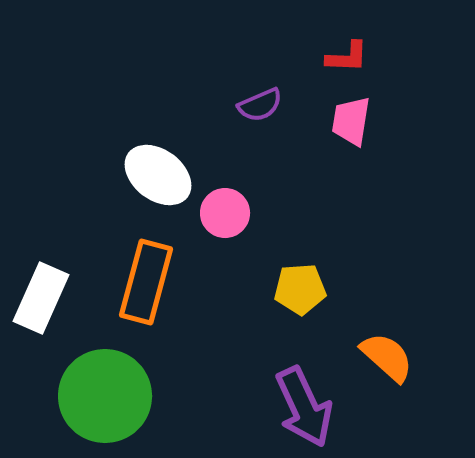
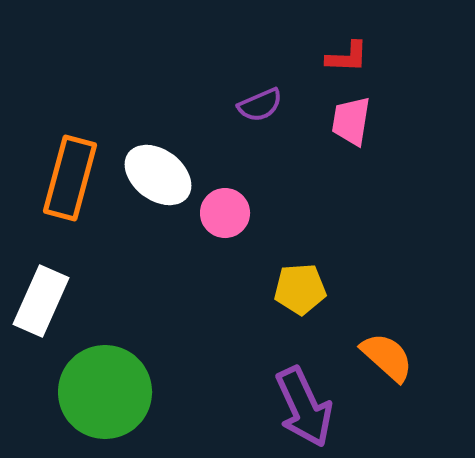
orange rectangle: moved 76 px left, 104 px up
white rectangle: moved 3 px down
green circle: moved 4 px up
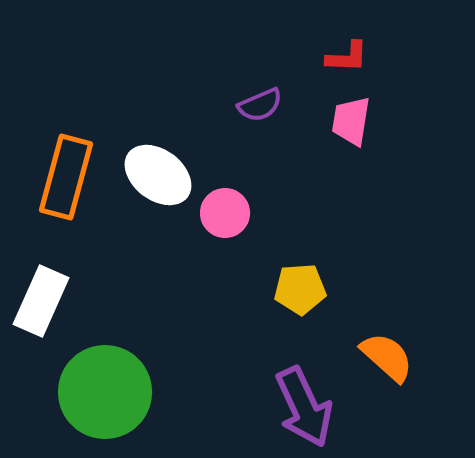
orange rectangle: moved 4 px left, 1 px up
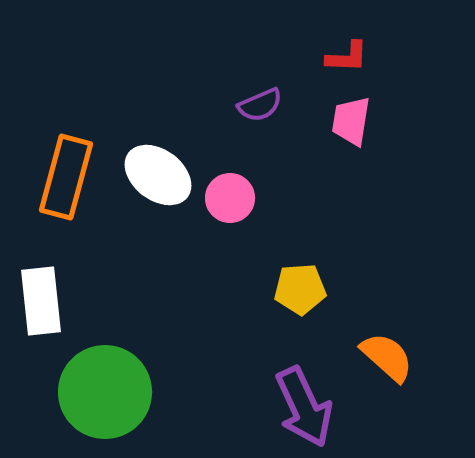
pink circle: moved 5 px right, 15 px up
white rectangle: rotated 30 degrees counterclockwise
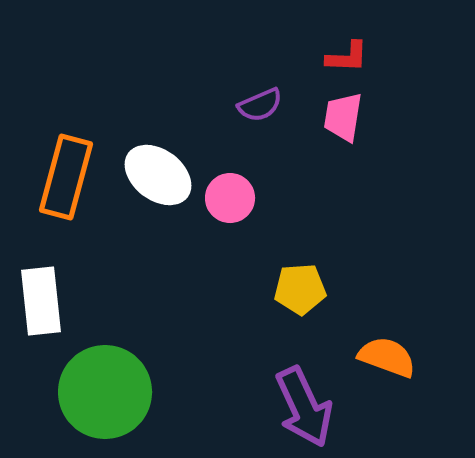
pink trapezoid: moved 8 px left, 4 px up
orange semicircle: rotated 22 degrees counterclockwise
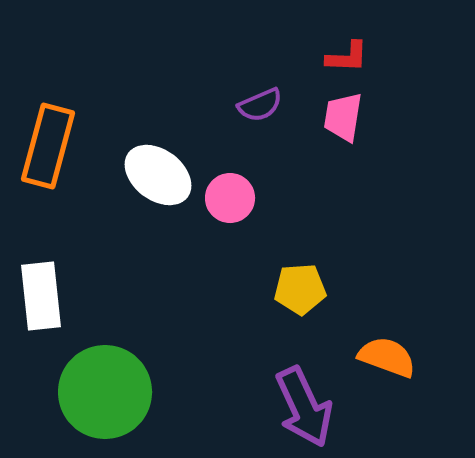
orange rectangle: moved 18 px left, 31 px up
white rectangle: moved 5 px up
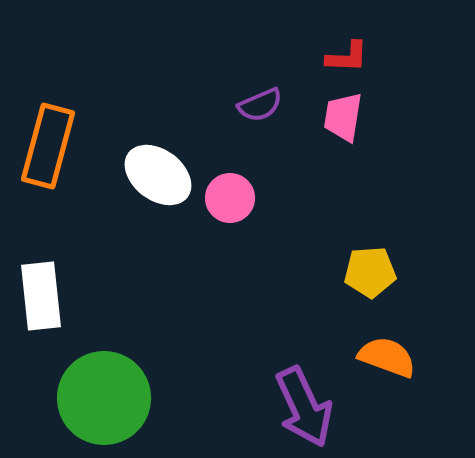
yellow pentagon: moved 70 px right, 17 px up
green circle: moved 1 px left, 6 px down
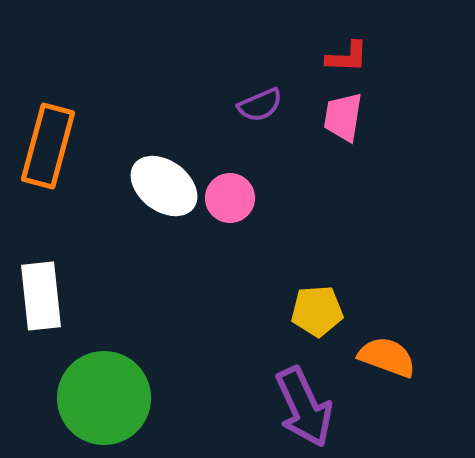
white ellipse: moved 6 px right, 11 px down
yellow pentagon: moved 53 px left, 39 px down
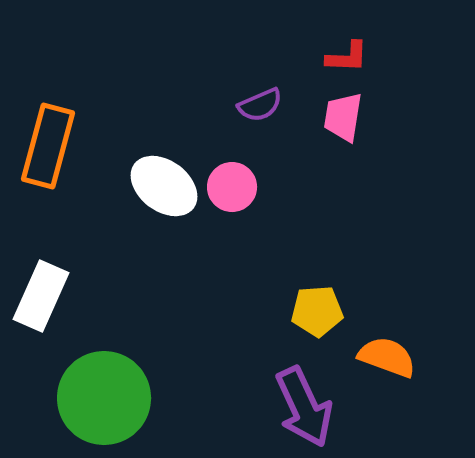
pink circle: moved 2 px right, 11 px up
white rectangle: rotated 30 degrees clockwise
